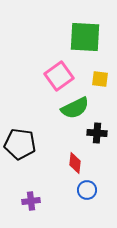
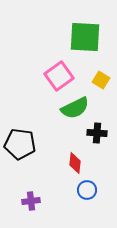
yellow square: moved 1 px right, 1 px down; rotated 24 degrees clockwise
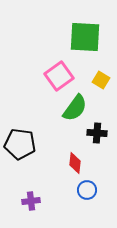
green semicircle: rotated 28 degrees counterclockwise
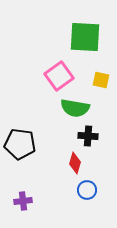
yellow square: rotated 18 degrees counterclockwise
green semicircle: rotated 64 degrees clockwise
black cross: moved 9 px left, 3 px down
red diamond: rotated 10 degrees clockwise
purple cross: moved 8 px left
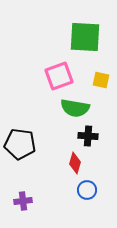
pink square: rotated 16 degrees clockwise
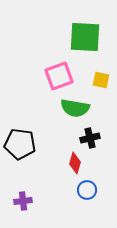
black cross: moved 2 px right, 2 px down; rotated 18 degrees counterclockwise
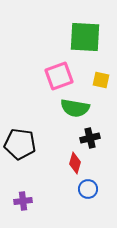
blue circle: moved 1 px right, 1 px up
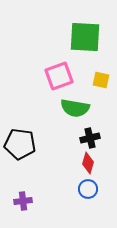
red diamond: moved 13 px right
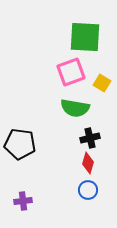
pink square: moved 12 px right, 4 px up
yellow square: moved 1 px right, 3 px down; rotated 18 degrees clockwise
blue circle: moved 1 px down
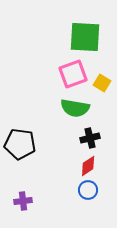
pink square: moved 2 px right, 2 px down
red diamond: moved 3 px down; rotated 40 degrees clockwise
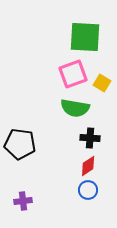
black cross: rotated 18 degrees clockwise
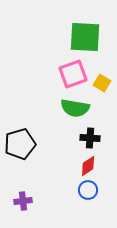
black pentagon: rotated 24 degrees counterclockwise
